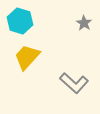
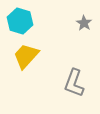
yellow trapezoid: moved 1 px left, 1 px up
gray L-shape: rotated 68 degrees clockwise
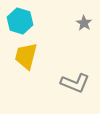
yellow trapezoid: rotated 28 degrees counterclockwise
gray L-shape: moved 1 px right; rotated 88 degrees counterclockwise
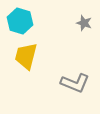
gray star: rotated 14 degrees counterclockwise
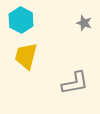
cyan hexagon: moved 1 px right, 1 px up; rotated 10 degrees clockwise
gray L-shape: rotated 32 degrees counterclockwise
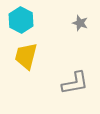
gray star: moved 4 px left
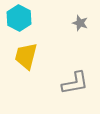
cyan hexagon: moved 2 px left, 2 px up
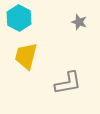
gray star: moved 1 px left, 1 px up
gray L-shape: moved 7 px left
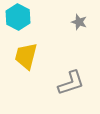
cyan hexagon: moved 1 px left, 1 px up
gray L-shape: moved 3 px right; rotated 8 degrees counterclockwise
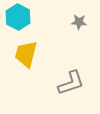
gray star: rotated 14 degrees counterclockwise
yellow trapezoid: moved 2 px up
